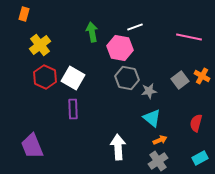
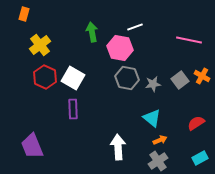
pink line: moved 3 px down
gray star: moved 4 px right, 7 px up
red semicircle: rotated 42 degrees clockwise
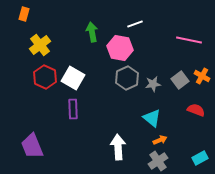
white line: moved 3 px up
gray hexagon: rotated 25 degrees clockwise
red semicircle: moved 13 px up; rotated 54 degrees clockwise
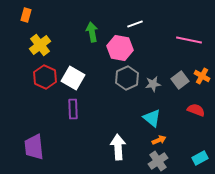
orange rectangle: moved 2 px right, 1 px down
orange arrow: moved 1 px left
purple trapezoid: moved 2 px right, 1 px down; rotated 16 degrees clockwise
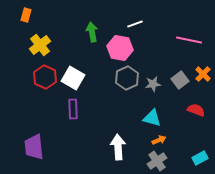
orange cross: moved 1 px right, 2 px up; rotated 14 degrees clockwise
cyan triangle: rotated 24 degrees counterclockwise
gray cross: moved 1 px left
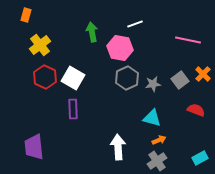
pink line: moved 1 px left
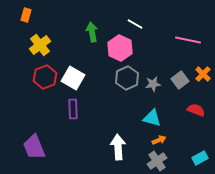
white line: rotated 49 degrees clockwise
pink hexagon: rotated 15 degrees clockwise
red hexagon: rotated 15 degrees clockwise
purple trapezoid: rotated 16 degrees counterclockwise
